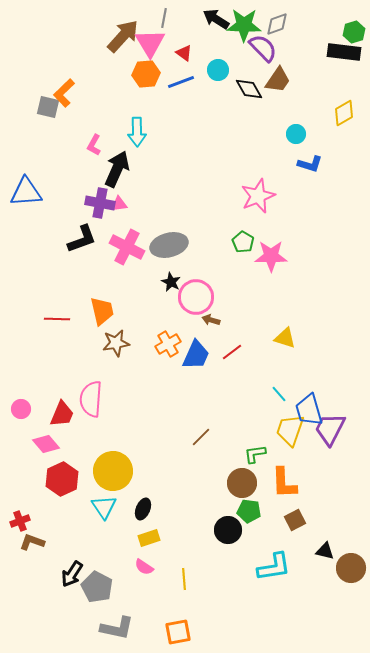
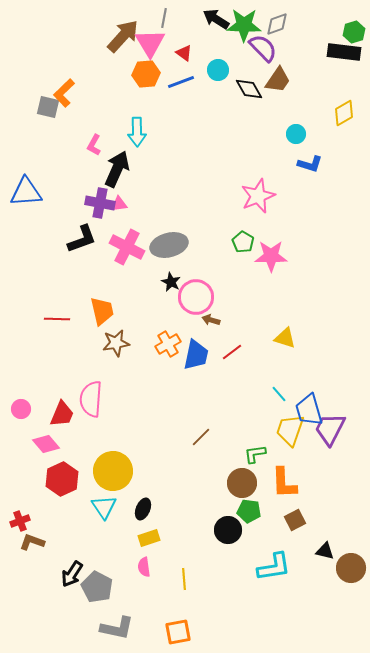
blue trapezoid at (196, 355): rotated 12 degrees counterclockwise
pink semicircle at (144, 567): rotated 48 degrees clockwise
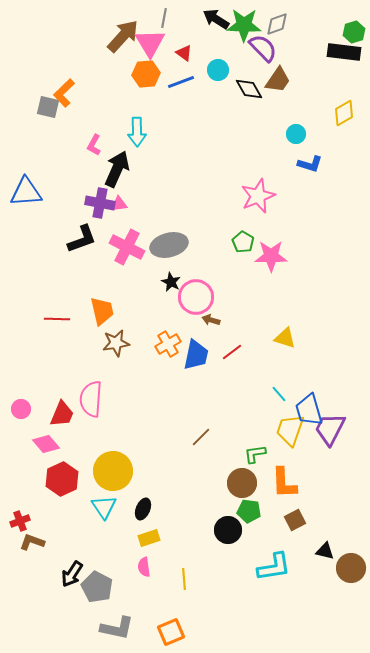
orange square at (178, 632): moved 7 px left; rotated 12 degrees counterclockwise
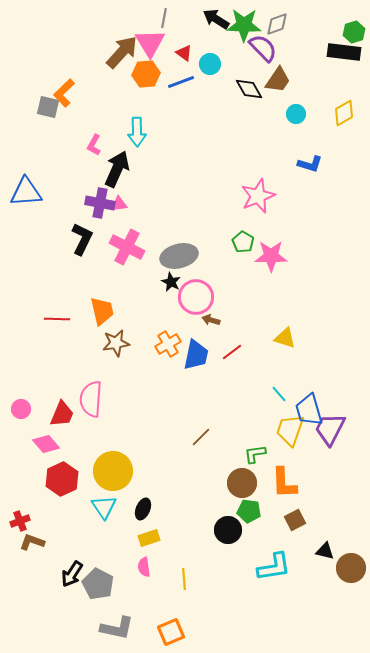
brown arrow at (123, 36): moved 1 px left, 16 px down
cyan circle at (218, 70): moved 8 px left, 6 px up
cyan circle at (296, 134): moved 20 px up
black L-shape at (82, 239): rotated 44 degrees counterclockwise
gray ellipse at (169, 245): moved 10 px right, 11 px down
gray pentagon at (97, 587): moved 1 px right, 3 px up
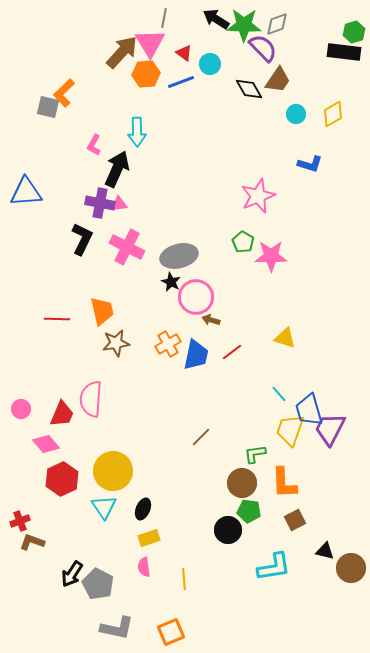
yellow diamond at (344, 113): moved 11 px left, 1 px down
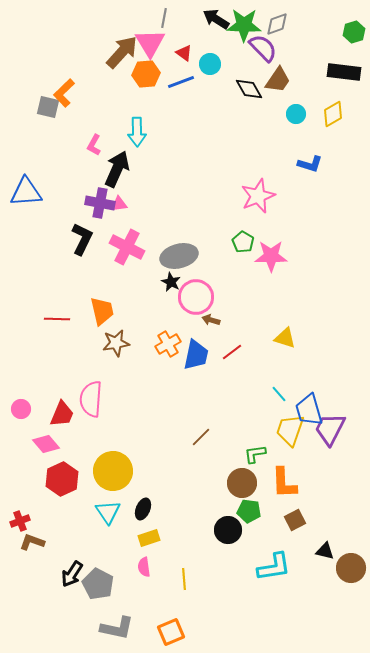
black rectangle at (344, 52): moved 20 px down
cyan triangle at (104, 507): moved 4 px right, 5 px down
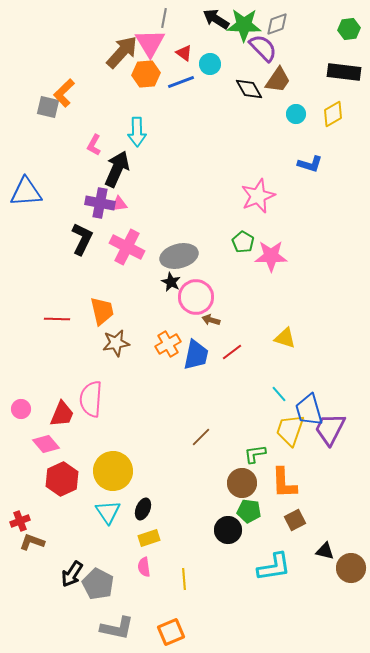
green hexagon at (354, 32): moved 5 px left, 3 px up; rotated 10 degrees clockwise
